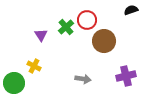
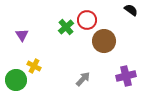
black semicircle: rotated 56 degrees clockwise
purple triangle: moved 19 px left
gray arrow: rotated 56 degrees counterclockwise
green circle: moved 2 px right, 3 px up
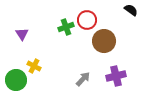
green cross: rotated 21 degrees clockwise
purple triangle: moved 1 px up
purple cross: moved 10 px left
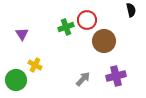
black semicircle: rotated 40 degrees clockwise
yellow cross: moved 1 px right, 1 px up
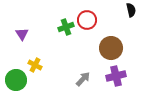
brown circle: moved 7 px right, 7 px down
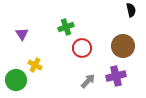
red circle: moved 5 px left, 28 px down
brown circle: moved 12 px right, 2 px up
gray arrow: moved 5 px right, 2 px down
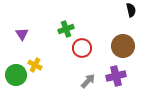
green cross: moved 2 px down
green circle: moved 5 px up
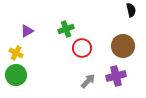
purple triangle: moved 5 px right, 3 px up; rotated 32 degrees clockwise
yellow cross: moved 19 px left, 12 px up
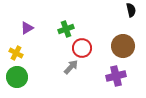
purple triangle: moved 3 px up
green circle: moved 1 px right, 2 px down
gray arrow: moved 17 px left, 14 px up
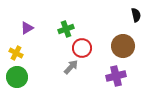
black semicircle: moved 5 px right, 5 px down
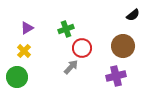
black semicircle: moved 3 px left; rotated 64 degrees clockwise
yellow cross: moved 8 px right, 2 px up; rotated 16 degrees clockwise
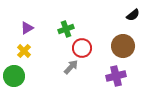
green circle: moved 3 px left, 1 px up
